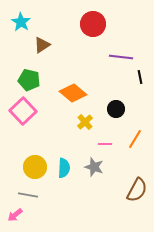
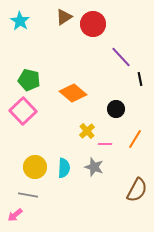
cyan star: moved 1 px left, 1 px up
brown triangle: moved 22 px right, 28 px up
purple line: rotated 40 degrees clockwise
black line: moved 2 px down
yellow cross: moved 2 px right, 9 px down
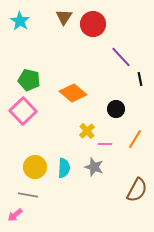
brown triangle: rotated 24 degrees counterclockwise
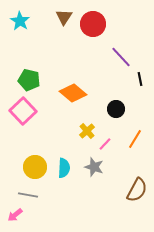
pink line: rotated 48 degrees counterclockwise
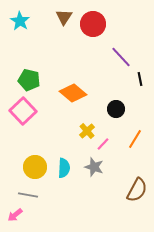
pink line: moved 2 px left
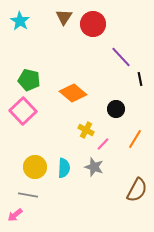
yellow cross: moved 1 px left, 1 px up; rotated 21 degrees counterclockwise
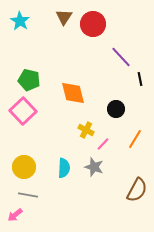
orange diamond: rotated 36 degrees clockwise
yellow circle: moved 11 px left
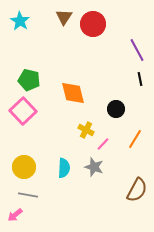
purple line: moved 16 px right, 7 px up; rotated 15 degrees clockwise
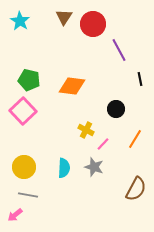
purple line: moved 18 px left
orange diamond: moved 1 px left, 7 px up; rotated 68 degrees counterclockwise
brown semicircle: moved 1 px left, 1 px up
